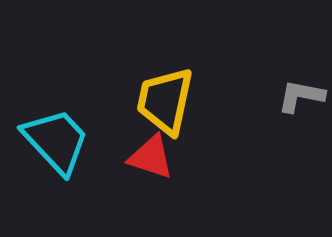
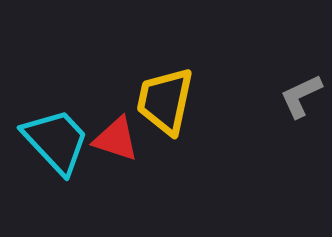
gray L-shape: rotated 36 degrees counterclockwise
red triangle: moved 35 px left, 18 px up
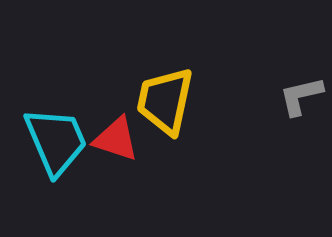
gray L-shape: rotated 12 degrees clockwise
cyan trapezoid: rotated 20 degrees clockwise
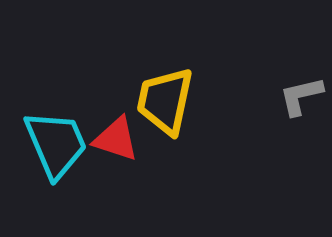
cyan trapezoid: moved 3 px down
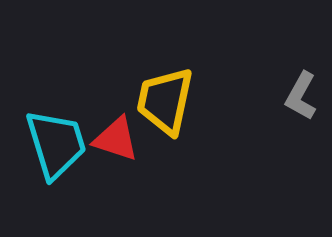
gray L-shape: rotated 48 degrees counterclockwise
cyan trapezoid: rotated 6 degrees clockwise
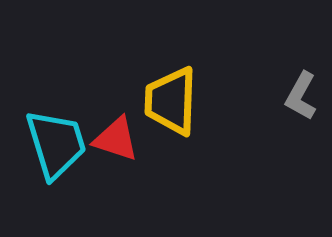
yellow trapezoid: moved 6 px right; rotated 10 degrees counterclockwise
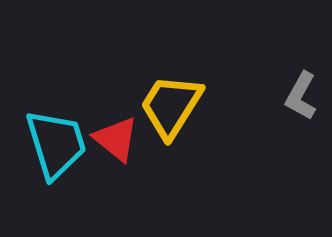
yellow trapezoid: moved 5 px down; rotated 30 degrees clockwise
red triangle: rotated 21 degrees clockwise
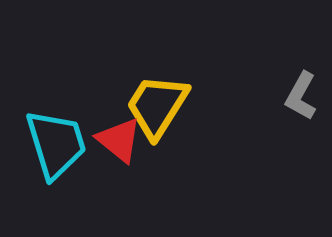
yellow trapezoid: moved 14 px left
red triangle: moved 3 px right, 1 px down
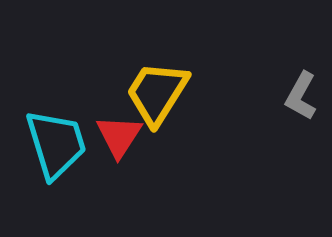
yellow trapezoid: moved 13 px up
red triangle: moved 4 px up; rotated 24 degrees clockwise
